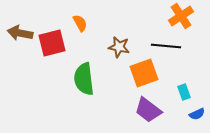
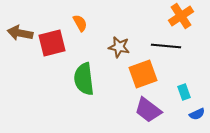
orange square: moved 1 px left, 1 px down
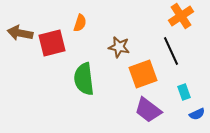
orange semicircle: rotated 48 degrees clockwise
black line: moved 5 px right, 5 px down; rotated 60 degrees clockwise
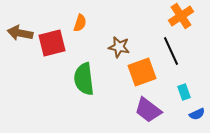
orange square: moved 1 px left, 2 px up
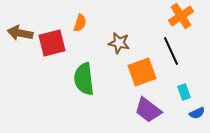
brown star: moved 4 px up
blue semicircle: moved 1 px up
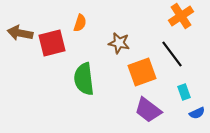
black line: moved 1 px right, 3 px down; rotated 12 degrees counterclockwise
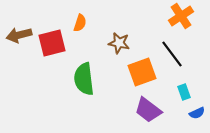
brown arrow: moved 1 px left, 2 px down; rotated 25 degrees counterclockwise
